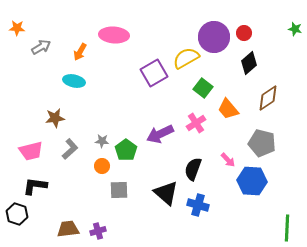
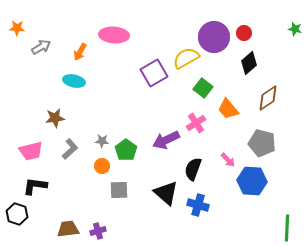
purple arrow: moved 6 px right, 6 px down
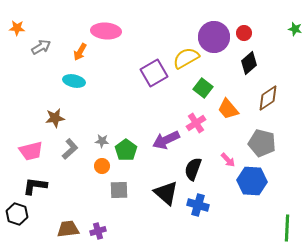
pink ellipse: moved 8 px left, 4 px up
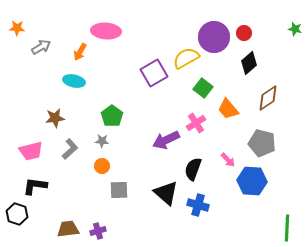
green pentagon: moved 14 px left, 34 px up
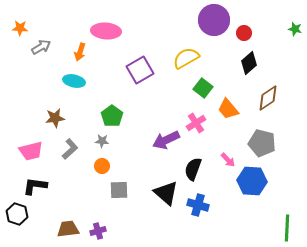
orange star: moved 3 px right
purple circle: moved 17 px up
orange arrow: rotated 12 degrees counterclockwise
purple square: moved 14 px left, 3 px up
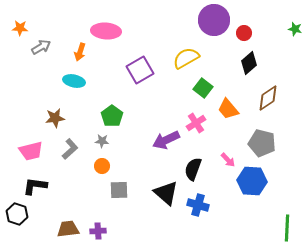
purple cross: rotated 14 degrees clockwise
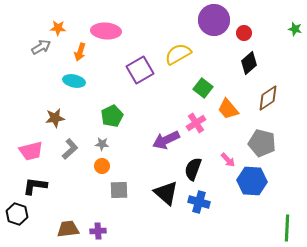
orange star: moved 38 px right
yellow semicircle: moved 8 px left, 4 px up
green pentagon: rotated 10 degrees clockwise
gray star: moved 3 px down
blue cross: moved 1 px right, 3 px up
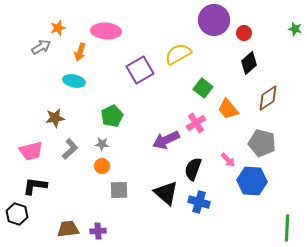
orange star: rotated 21 degrees counterclockwise
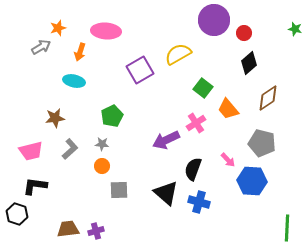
purple cross: moved 2 px left; rotated 14 degrees counterclockwise
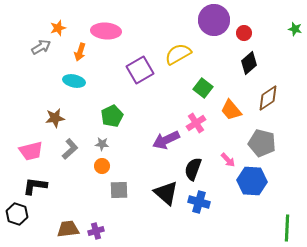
orange trapezoid: moved 3 px right, 1 px down
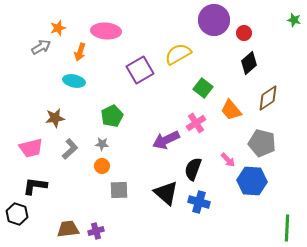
green star: moved 1 px left, 9 px up
pink trapezoid: moved 3 px up
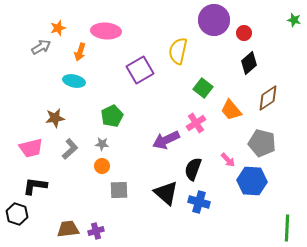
yellow semicircle: moved 3 px up; rotated 48 degrees counterclockwise
